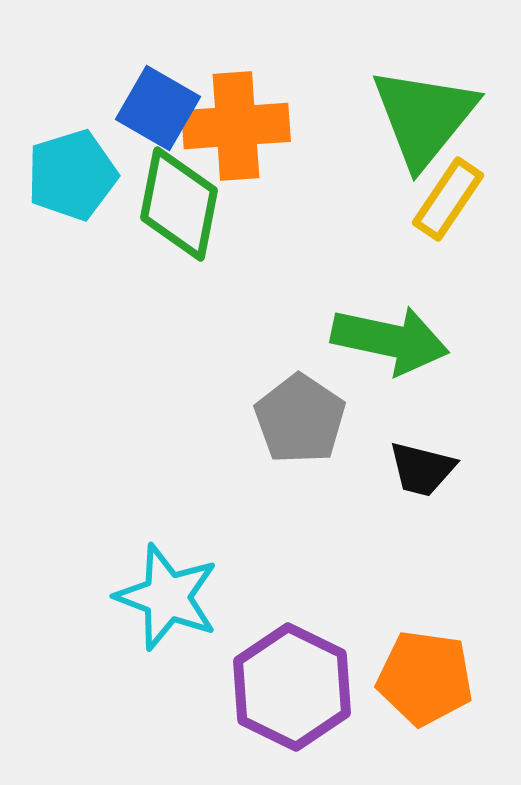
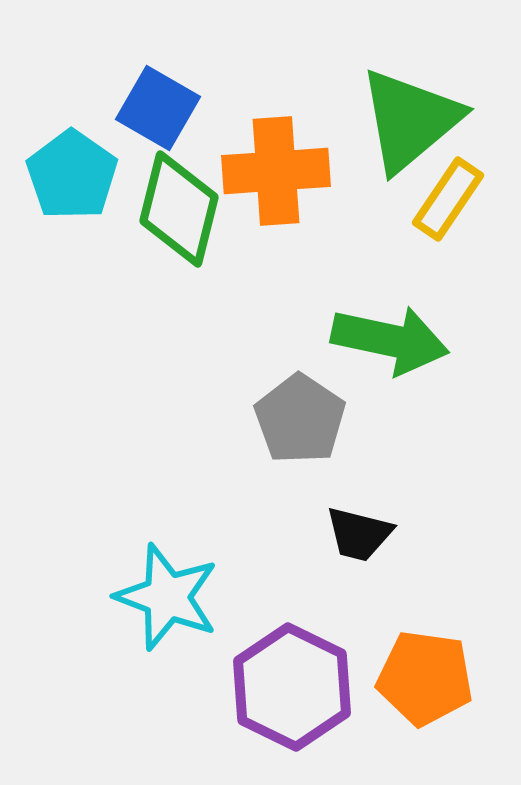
green triangle: moved 14 px left, 3 px down; rotated 11 degrees clockwise
orange cross: moved 40 px right, 45 px down
cyan pentagon: rotated 20 degrees counterclockwise
green diamond: moved 5 px down; rotated 3 degrees clockwise
black trapezoid: moved 63 px left, 65 px down
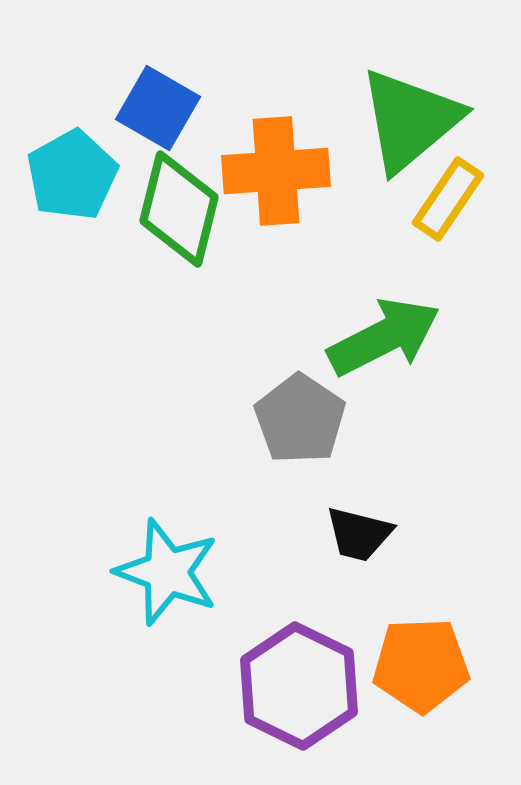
cyan pentagon: rotated 8 degrees clockwise
green arrow: moved 6 px left, 3 px up; rotated 39 degrees counterclockwise
cyan star: moved 25 px up
orange pentagon: moved 4 px left, 13 px up; rotated 10 degrees counterclockwise
purple hexagon: moved 7 px right, 1 px up
